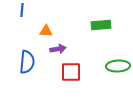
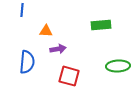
red square: moved 2 px left, 4 px down; rotated 15 degrees clockwise
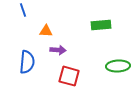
blue line: moved 1 px right; rotated 24 degrees counterclockwise
purple arrow: moved 1 px down; rotated 14 degrees clockwise
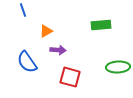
orange triangle: rotated 32 degrees counterclockwise
blue semicircle: rotated 140 degrees clockwise
green ellipse: moved 1 px down
red square: moved 1 px right, 1 px down
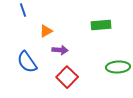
purple arrow: moved 2 px right
red square: moved 3 px left; rotated 30 degrees clockwise
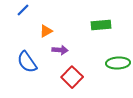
blue line: rotated 64 degrees clockwise
green ellipse: moved 4 px up
red square: moved 5 px right
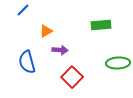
blue semicircle: rotated 20 degrees clockwise
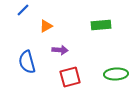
orange triangle: moved 5 px up
green ellipse: moved 2 px left, 11 px down
red square: moved 2 px left; rotated 30 degrees clockwise
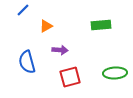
green ellipse: moved 1 px left, 1 px up
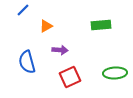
red square: rotated 10 degrees counterclockwise
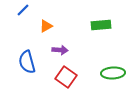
green ellipse: moved 2 px left
red square: moved 4 px left; rotated 30 degrees counterclockwise
